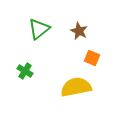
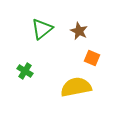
green triangle: moved 3 px right
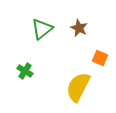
brown star: moved 3 px up
orange square: moved 8 px right
yellow semicircle: moved 2 px right; rotated 52 degrees counterclockwise
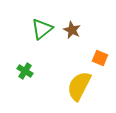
brown star: moved 7 px left, 2 px down
yellow semicircle: moved 1 px right, 1 px up
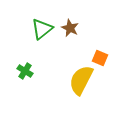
brown star: moved 2 px left, 2 px up
yellow semicircle: moved 2 px right, 6 px up
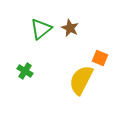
green triangle: moved 1 px left
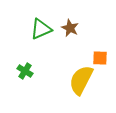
green triangle: rotated 15 degrees clockwise
orange square: rotated 21 degrees counterclockwise
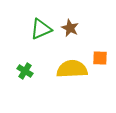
yellow semicircle: moved 9 px left, 11 px up; rotated 60 degrees clockwise
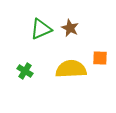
yellow semicircle: moved 1 px left
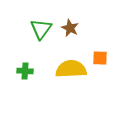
green triangle: rotated 30 degrees counterclockwise
green cross: rotated 28 degrees counterclockwise
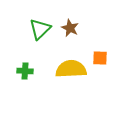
green triangle: moved 1 px left; rotated 10 degrees clockwise
